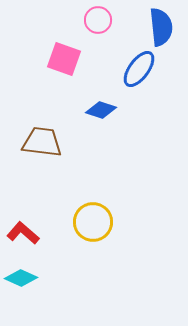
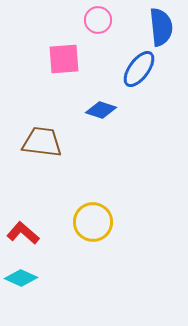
pink square: rotated 24 degrees counterclockwise
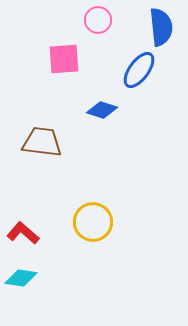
blue ellipse: moved 1 px down
blue diamond: moved 1 px right
cyan diamond: rotated 16 degrees counterclockwise
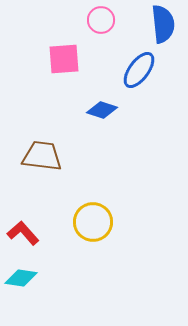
pink circle: moved 3 px right
blue semicircle: moved 2 px right, 3 px up
brown trapezoid: moved 14 px down
red L-shape: rotated 8 degrees clockwise
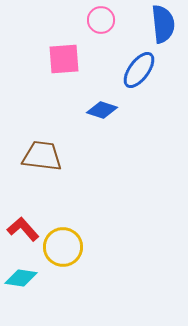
yellow circle: moved 30 px left, 25 px down
red L-shape: moved 4 px up
